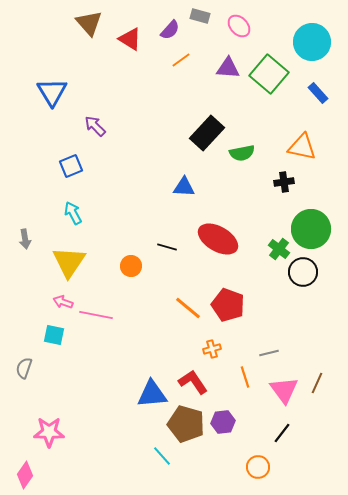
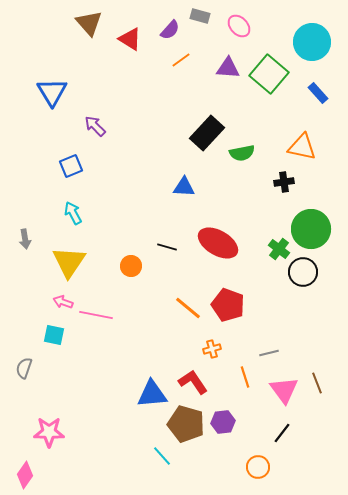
red ellipse at (218, 239): moved 4 px down
brown line at (317, 383): rotated 45 degrees counterclockwise
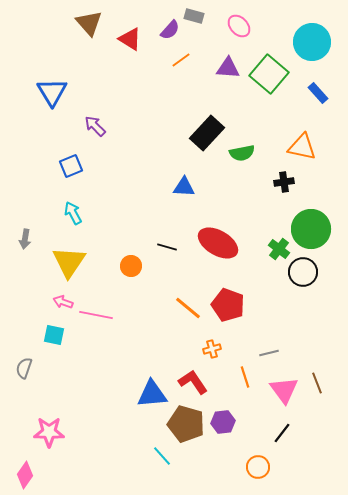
gray rectangle at (200, 16): moved 6 px left
gray arrow at (25, 239): rotated 18 degrees clockwise
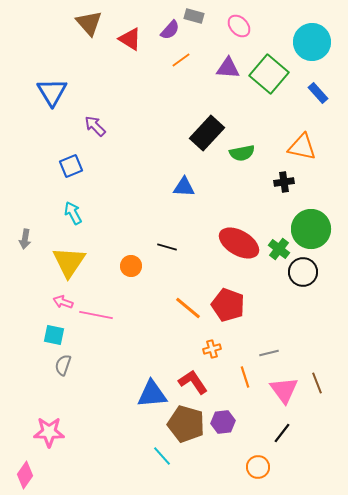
red ellipse at (218, 243): moved 21 px right
gray semicircle at (24, 368): moved 39 px right, 3 px up
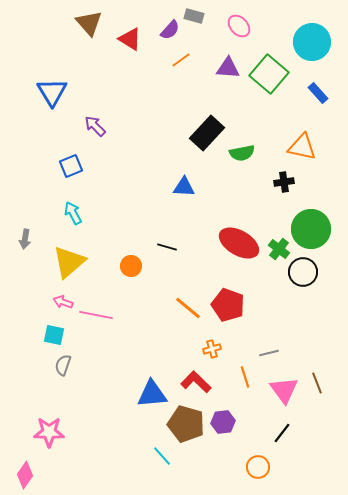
yellow triangle at (69, 262): rotated 15 degrees clockwise
red L-shape at (193, 382): moved 3 px right; rotated 12 degrees counterclockwise
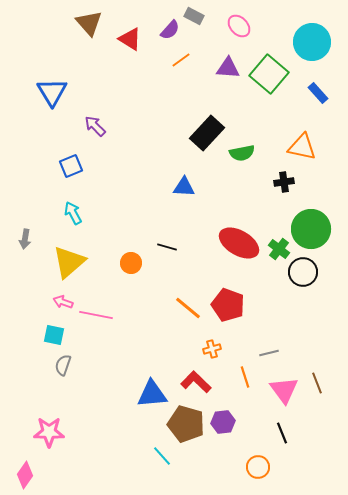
gray rectangle at (194, 16): rotated 12 degrees clockwise
orange circle at (131, 266): moved 3 px up
black line at (282, 433): rotated 60 degrees counterclockwise
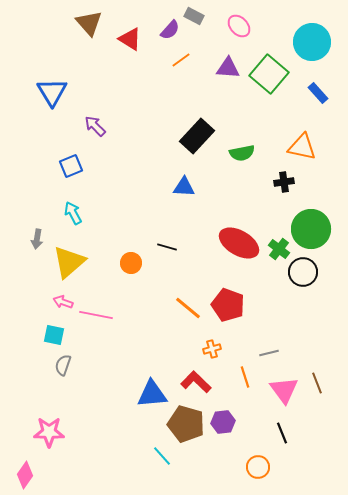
black rectangle at (207, 133): moved 10 px left, 3 px down
gray arrow at (25, 239): moved 12 px right
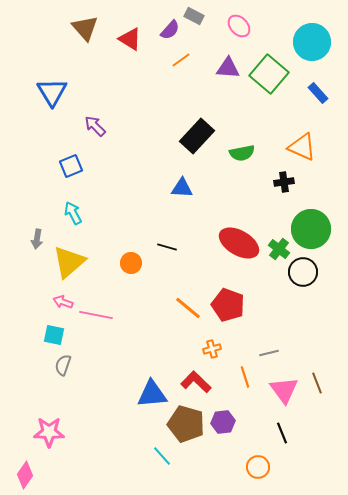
brown triangle at (89, 23): moved 4 px left, 5 px down
orange triangle at (302, 147): rotated 12 degrees clockwise
blue triangle at (184, 187): moved 2 px left, 1 px down
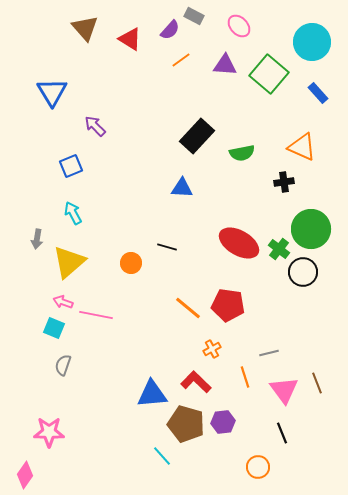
purple triangle at (228, 68): moved 3 px left, 3 px up
red pentagon at (228, 305): rotated 12 degrees counterclockwise
cyan square at (54, 335): moved 7 px up; rotated 10 degrees clockwise
orange cross at (212, 349): rotated 12 degrees counterclockwise
